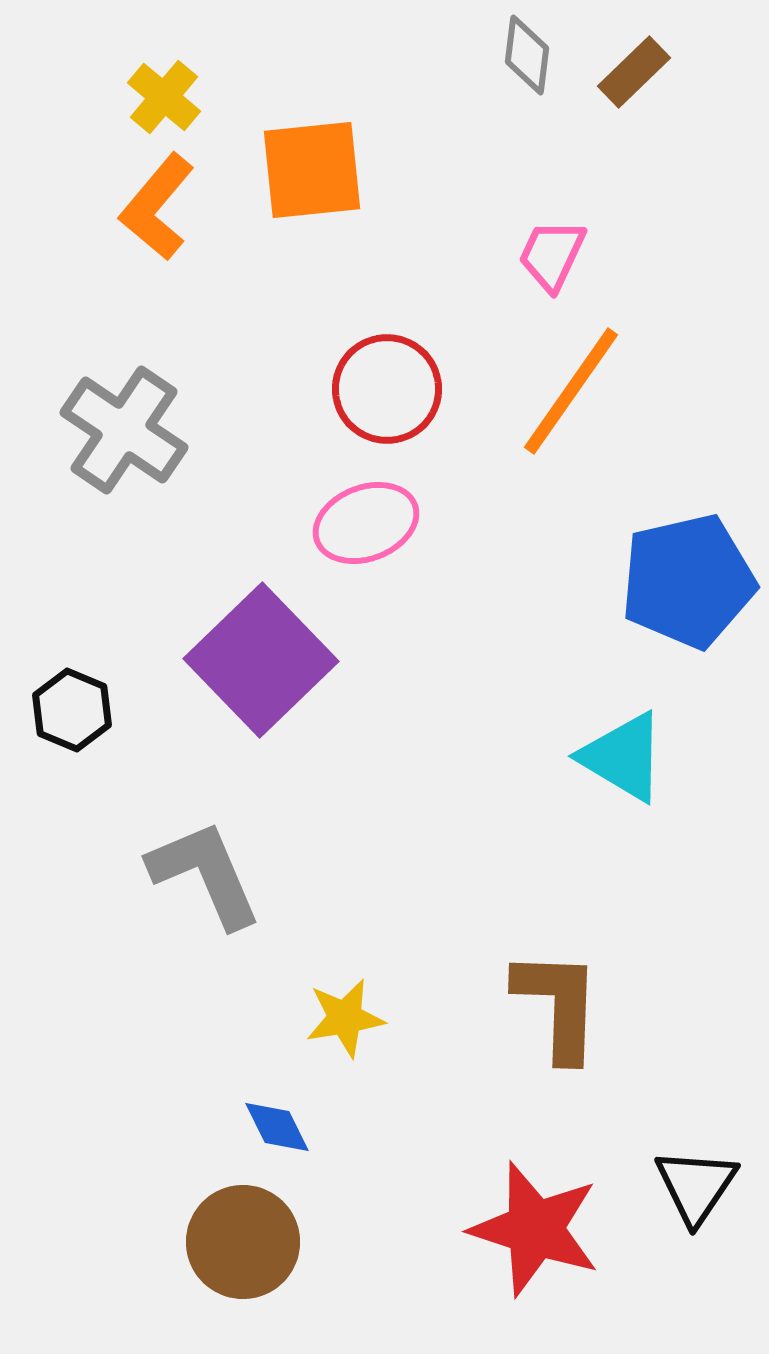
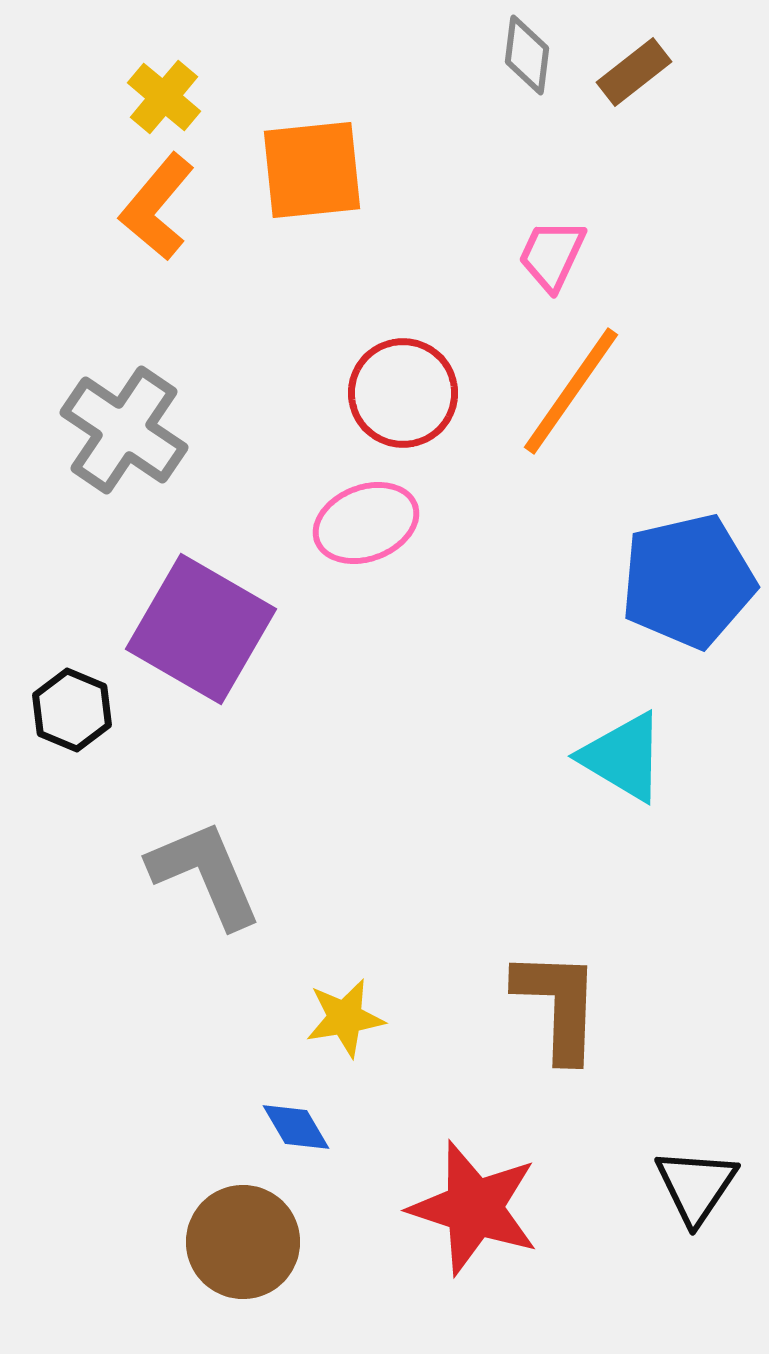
brown rectangle: rotated 6 degrees clockwise
red circle: moved 16 px right, 4 px down
purple square: moved 60 px left, 31 px up; rotated 16 degrees counterclockwise
blue diamond: moved 19 px right; rotated 4 degrees counterclockwise
red star: moved 61 px left, 21 px up
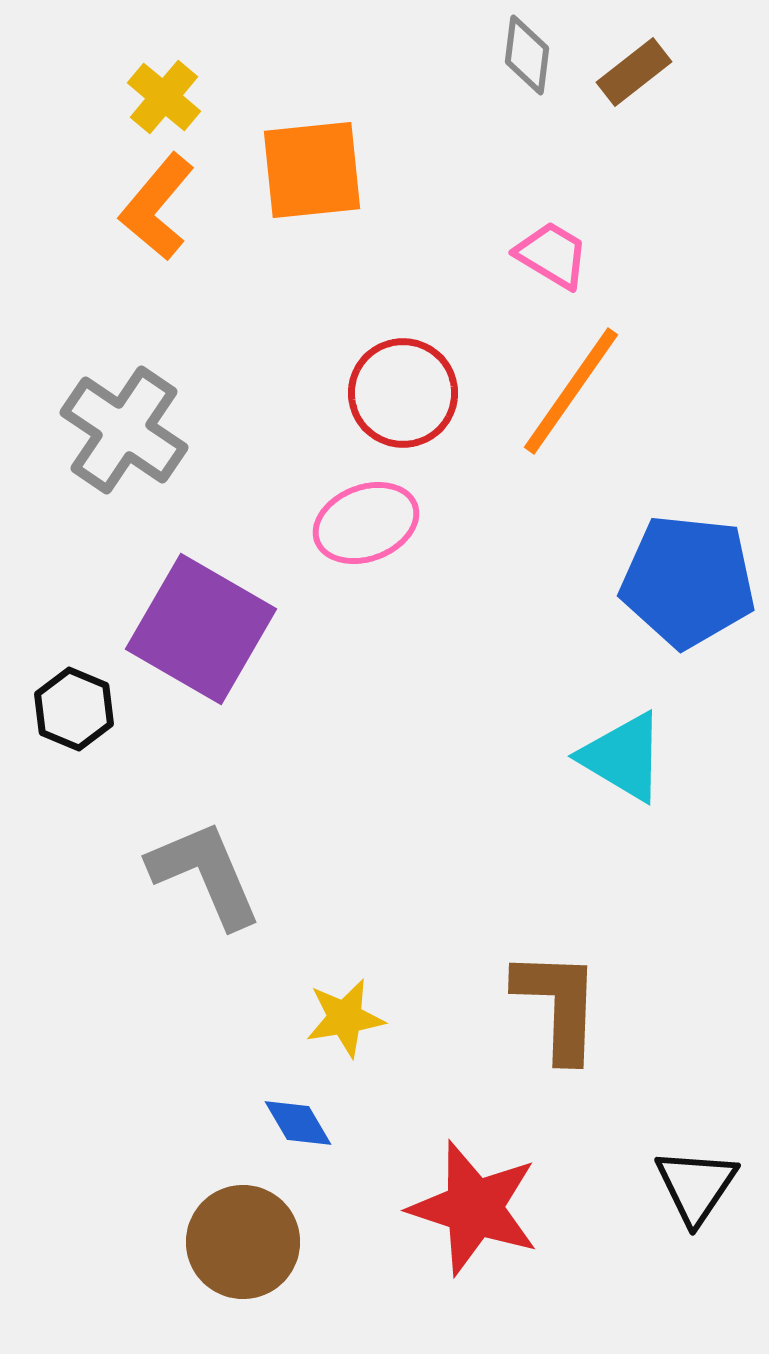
pink trapezoid: rotated 96 degrees clockwise
blue pentagon: rotated 19 degrees clockwise
black hexagon: moved 2 px right, 1 px up
blue diamond: moved 2 px right, 4 px up
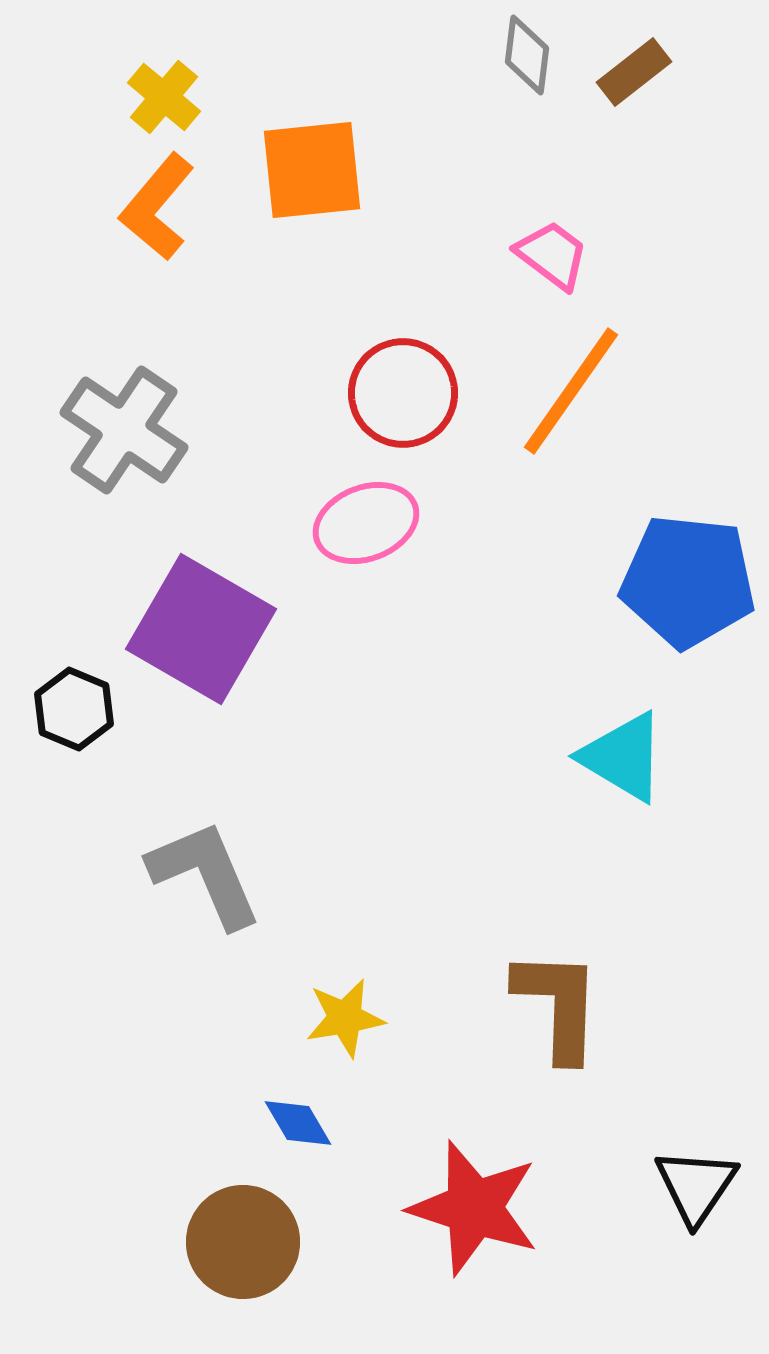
pink trapezoid: rotated 6 degrees clockwise
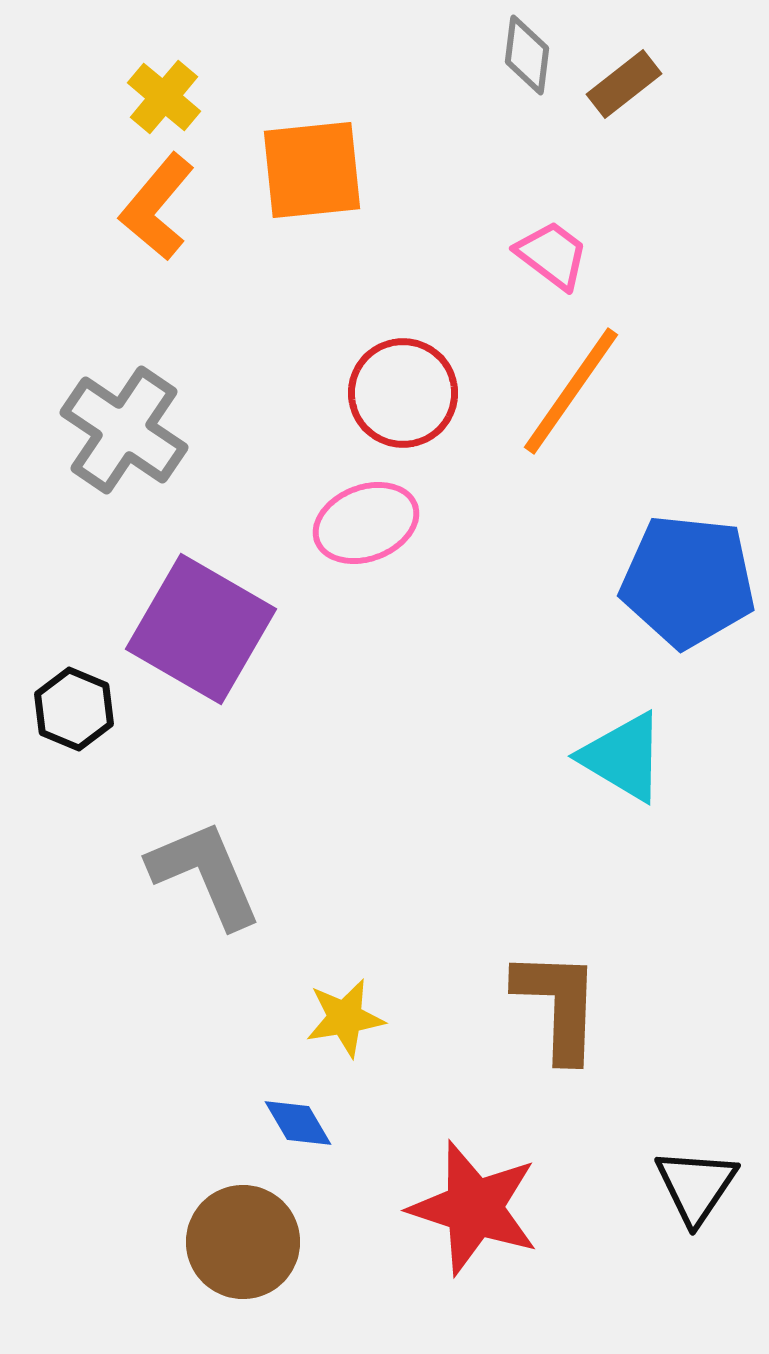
brown rectangle: moved 10 px left, 12 px down
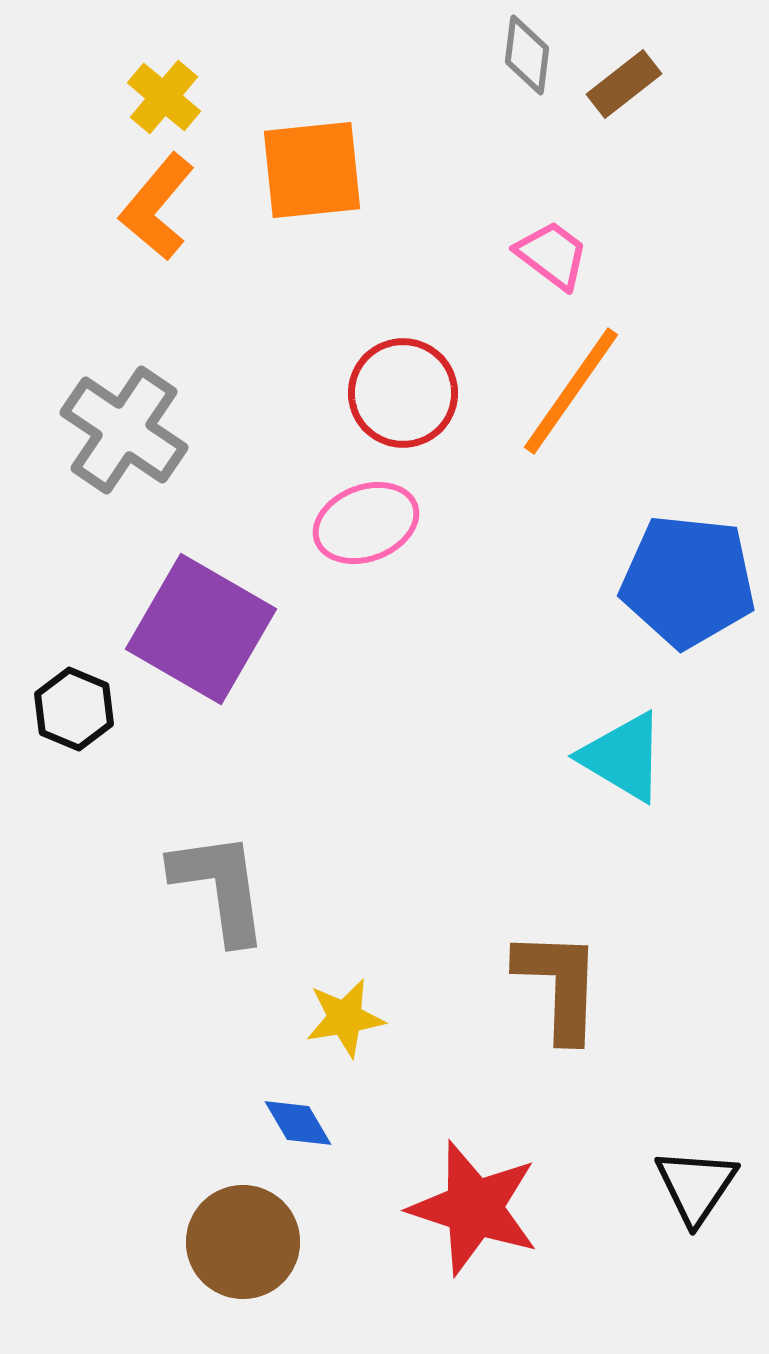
gray L-shape: moved 15 px right, 13 px down; rotated 15 degrees clockwise
brown L-shape: moved 1 px right, 20 px up
